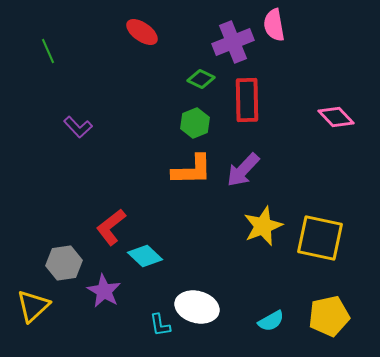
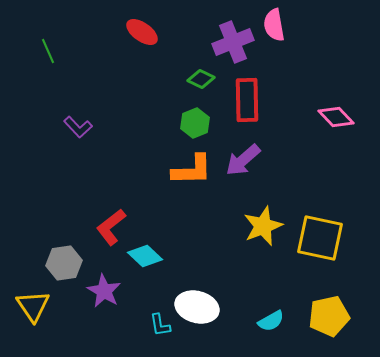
purple arrow: moved 10 px up; rotated 6 degrees clockwise
yellow triangle: rotated 21 degrees counterclockwise
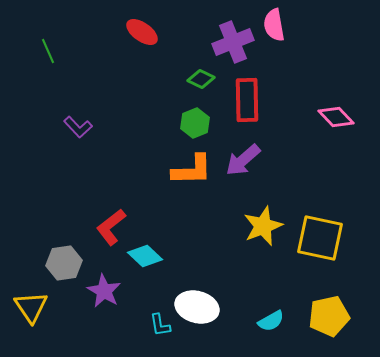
yellow triangle: moved 2 px left, 1 px down
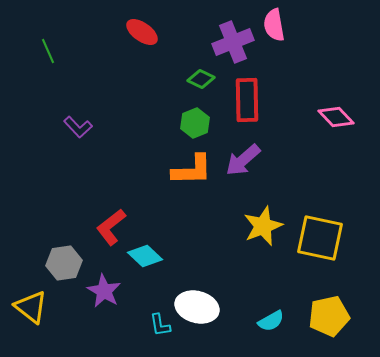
yellow triangle: rotated 18 degrees counterclockwise
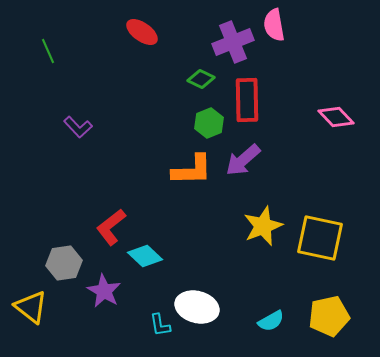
green hexagon: moved 14 px right
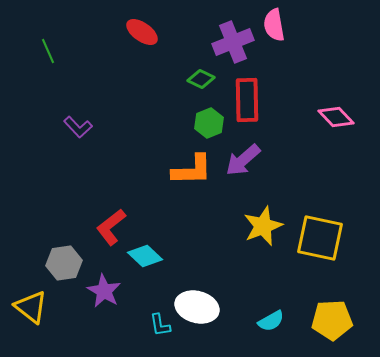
yellow pentagon: moved 3 px right, 4 px down; rotated 9 degrees clockwise
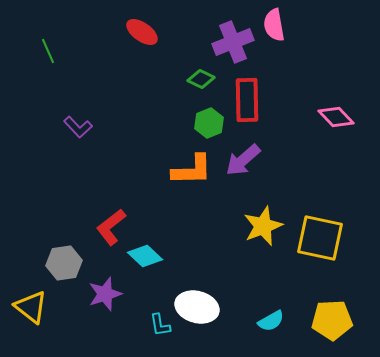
purple star: moved 1 px right, 3 px down; rotated 24 degrees clockwise
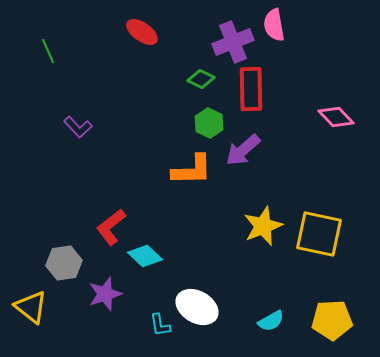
red rectangle: moved 4 px right, 11 px up
green hexagon: rotated 12 degrees counterclockwise
purple arrow: moved 10 px up
yellow square: moved 1 px left, 4 px up
white ellipse: rotated 15 degrees clockwise
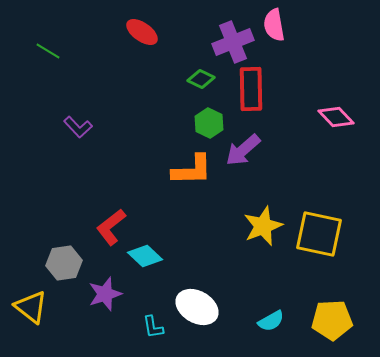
green line: rotated 35 degrees counterclockwise
cyan L-shape: moved 7 px left, 2 px down
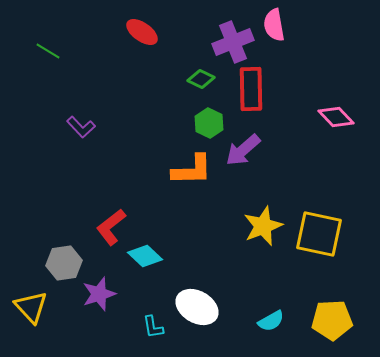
purple L-shape: moved 3 px right
purple star: moved 6 px left
yellow triangle: rotated 9 degrees clockwise
